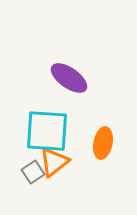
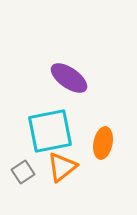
cyan square: moved 3 px right; rotated 15 degrees counterclockwise
orange triangle: moved 8 px right, 5 px down
gray square: moved 10 px left
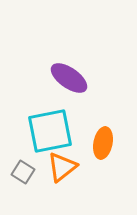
gray square: rotated 25 degrees counterclockwise
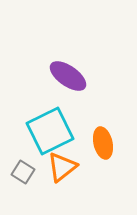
purple ellipse: moved 1 px left, 2 px up
cyan square: rotated 15 degrees counterclockwise
orange ellipse: rotated 24 degrees counterclockwise
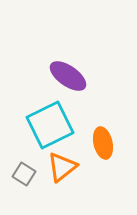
cyan square: moved 6 px up
gray square: moved 1 px right, 2 px down
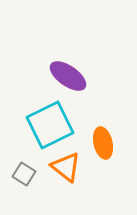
orange triangle: moved 4 px right; rotated 44 degrees counterclockwise
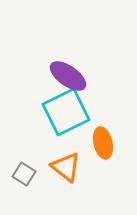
cyan square: moved 16 px right, 13 px up
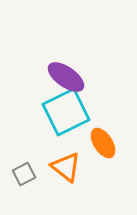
purple ellipse: moved 2 px left, 1 px down
orange ellipse: rotated 20 degrees counterclockwise
gray square: rotated 30 degrees clockwise
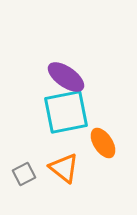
cyan square: rotated 15 degrees clockwise
orange triangle: moved 2 px left, 1 px down
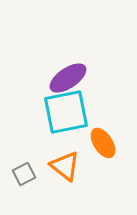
purple ellipse: moved 2 px right, 1 px down; rotated 69 degrees counterclockwise
orange triangle: moved 1 px right, 2 px up
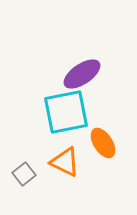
purple ellipse: moved 14 px right, 4 px up
orange triangle: moved 4 px up; rotated 12 degrees counterclockwise
gray square: rotated 10 degrees counterclockwise
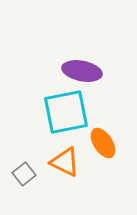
purple ellipse: moved 3 px up; rotated 45 degrees clockwise
